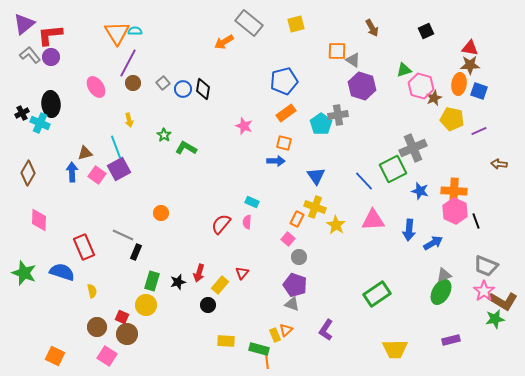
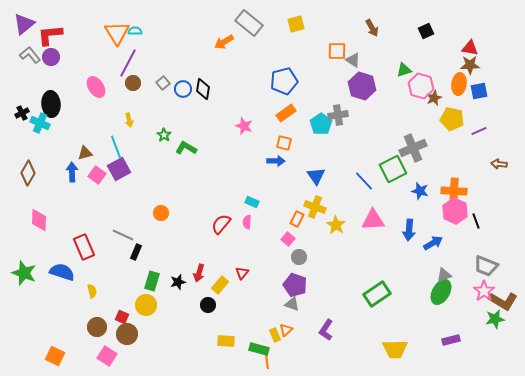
blue square at (479, 91): rotated 30 degrees counterclockwise
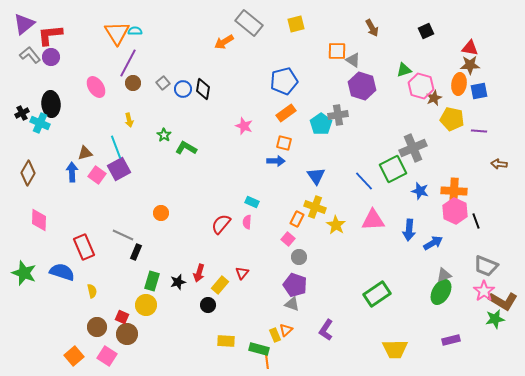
purple line at (479, 131): rotated 28 degrees clockwise
orange square at (55, 356): moved 19 px right; rotated 24 degrees clockwise
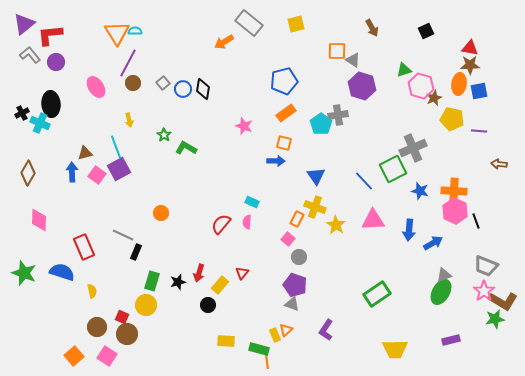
purple circle at (51, 57): moved 5 px right, 5 px down
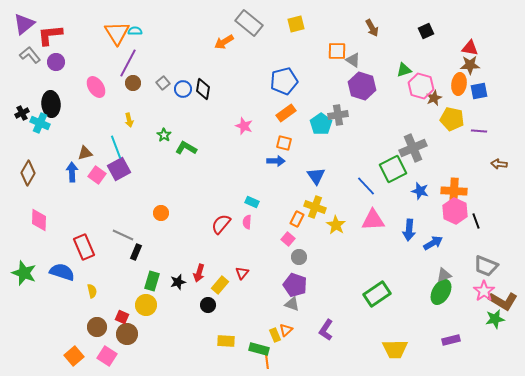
blue line at (364, 181): moved 2 px right, 5 px down
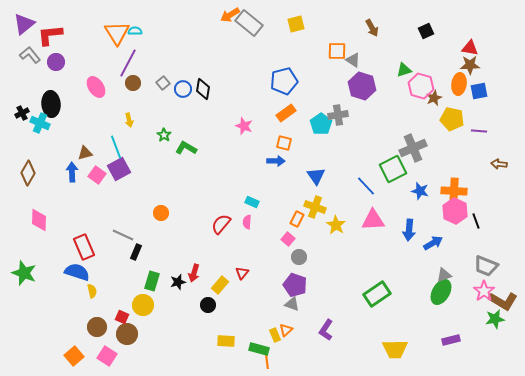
orange arrow at (224, 42): moved 6 px right, 27 px up
blue semicircle at (62, 272): moved 15 px right
red arrow at (199, 273): moved 5 px left
yellow circle at (146, 305): moved 3 px left
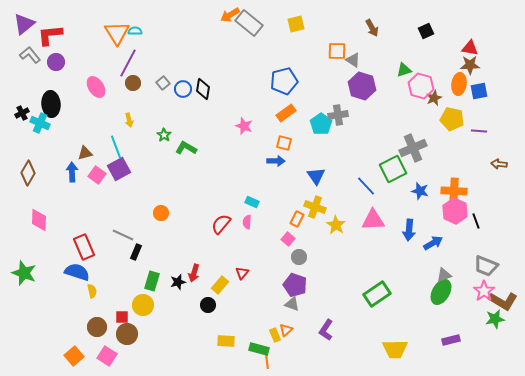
red square at (122, 317): rotated 24 degrees counterclockwise
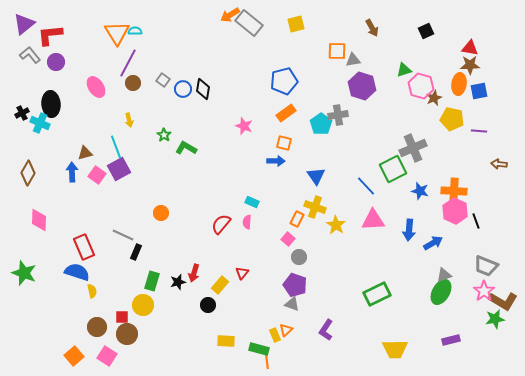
gray triangle at (353, 60): rotated 42 degrees counterclockwise
gray square at (163, 83): moved 3 px up; rotated 16 degrees counterclockwise
green rectangle at (377, 294): rotated 8 degrees clockwise
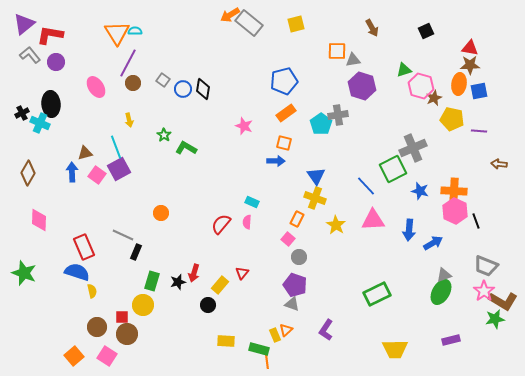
red L-shape at (50, 35): rotated 16 degrees clockwise
yellow cross at (315, 207): moved 9 px up
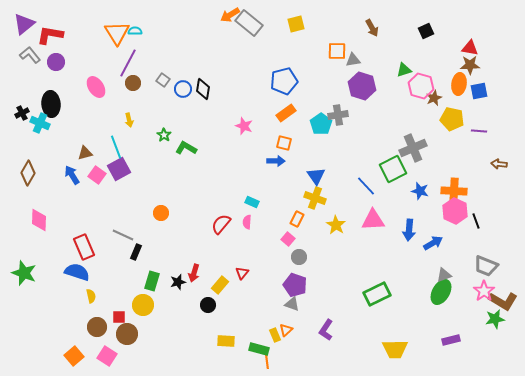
blue arrow at (72, 172): moved 3 px down; rotated 30 degrees counterclockwise
yellow semicircle at (92, 291): moved 1 px left, 5 px down
red square at (122, 317): moved 3 px left
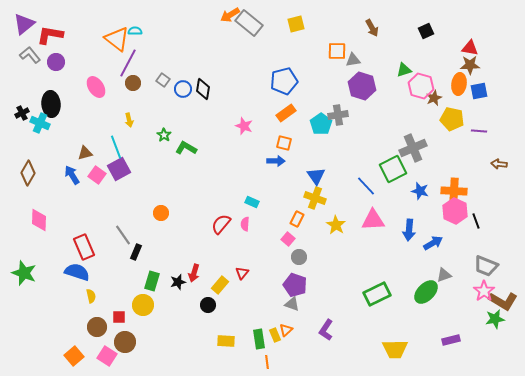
orange triangle at (117, 33): moved 6 px down; rotated 20 degrees counterclockwise
pink semicircle at (247, 222): moved 2 px left, 2 px down
gray line at (123, 235): rotated 30 degrees clockwise
green ellipse at (441, 292): moved 15 px left; rotated 15 degrees clockwise
brown circle at (127, 334): moved 2 px left, 8 px down
green rectangle at (259, 349): moved 10 px up; rotated 66 degrees clockwise
